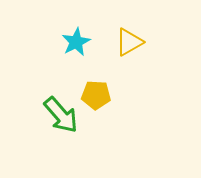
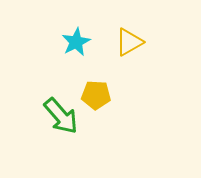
green arrow: moved 1 px down
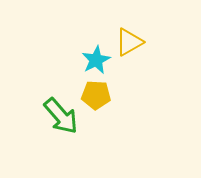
cyan star: moved 20 px right, 18 px down
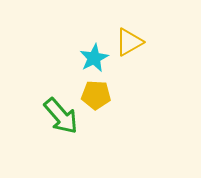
cyan star: moved 2 px left, 2 px up
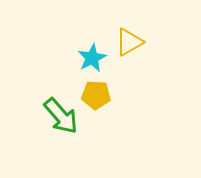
cyan star: moved 2 px left
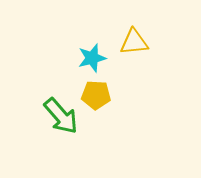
yellow triangle: moved 5 px right; rotated 24 degrees clockwise
cyan star: rotated 12 degrees clockwise
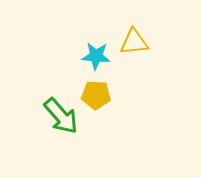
cyan star: moved 4 px right, 2 px up; rotated 20 degrees clockwise
